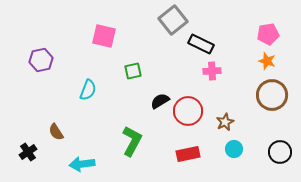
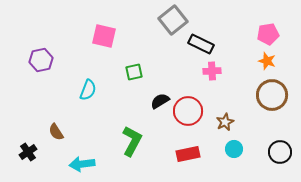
green square: moved 1 px right, 1 px down
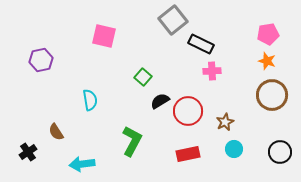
green square: moved 9 px right, 5 px down; rotated 36 degrees counterclockwise
cyan semicircle: moved 2 px right, 10 px down; rotated 30 degrees counterclockwise
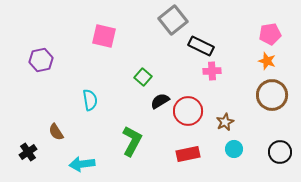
pink pentagon: moved 2 px right
black rectangle: moved 2 px down
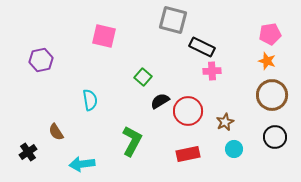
gray square: rotated 36 degrees counterclockwise
black rectangle: moved 1 px right, 1 px down
black circle: moved 5 px left, 15 px up
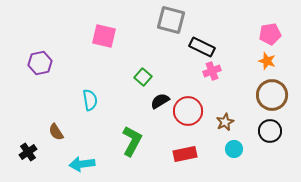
gray square: moved 2 px left
purple hexagon: moved 1 px left, 3 px down
pink cross: rotated 18 degrees counterclockwise
black circle: moved 5 px left, 6 px up
red rectangle: moved 3 px left
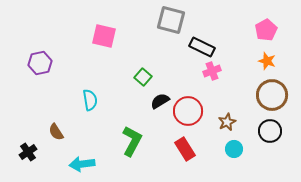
pink pentagon: moved 4 px left, 4 px up; rotated 20 degrees counterclockwise
brown star: moved 2 px right
red rectangle: moved 5 px up; rotated 70 degrees clockwise
